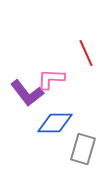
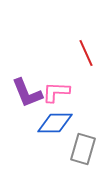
pink L-shape: moved 5 px right, 13 px down
purple L-shape: rotated 16 degrees clockwise
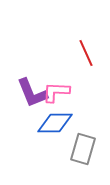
purple L-shape: moved 5 px right
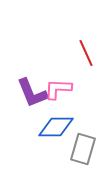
pink L-shape: moved 2 px right, 3 px up
blue diamond: moved 1 px right, 4 px down
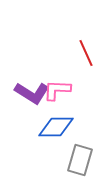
pink L-shape: moved 1 px left, 1 px down
purple L-shape: rotated 36 degrees counterclockwise
gray rectangle: moved 3 px left, 11 px down
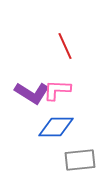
red line: moved 21 px left, 7 px up
gray rectangle: rotated 68 degrees clockwise
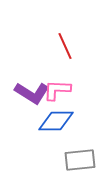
blue diamond: moved 6 px up
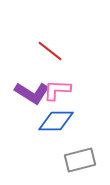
red line: moved 15 px left, 5 px down; rotated 28 degrees counterclockwise
gray rectangle: rotated 8 degrees counterclockwise
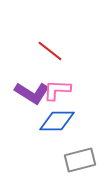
blue diamond: moved 1 px right
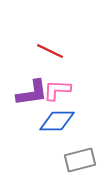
red line: rotated 12 degrees counterclockwise
purple L-shape: rotated 40 degrees counterclockwise
